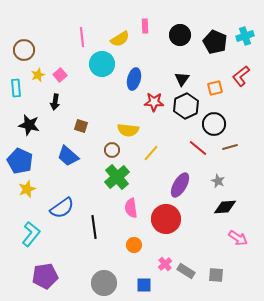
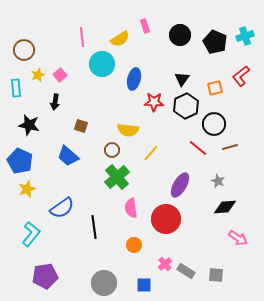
pink rectangle at (145, 26): rotated 16 degrees counterclockwise
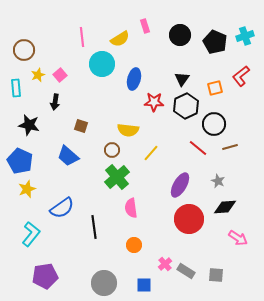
red circle at (166, 219): moved 23 px right
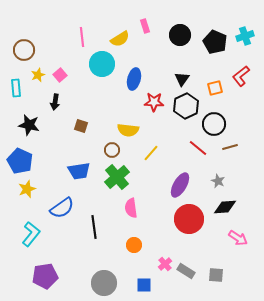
blue trapezoid at (68, 156): moved 11 px right, 15 px down; rotated 50 degrees counterclockwise
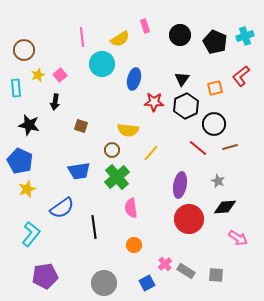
purple ellipse at (180, 185): rotated 20 degrees counterclockwise
blue square at (144, 285): moved 3 px right, 2 px up; rotated 28 degrees counterclockwise
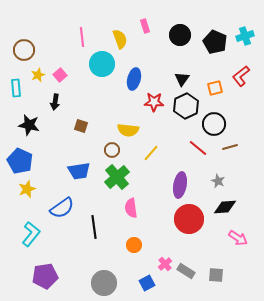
yellow semicircle at (120, 39): rotated 78 degrees counterclockwise
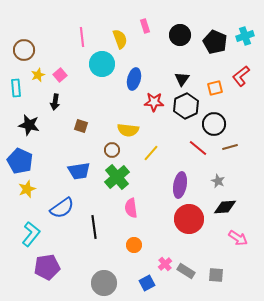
purple pentagon at (45, 276): moved 2 px right, 9 px up
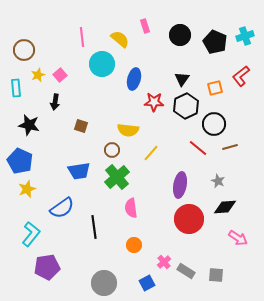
yellow semicircle at (120, 39): rotated 30 degrees counterclockwise
pink cross at (165, 264): moved 1 px left, 2 px up
